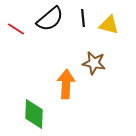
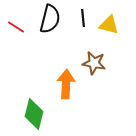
black semicircle: rotated 36 degrees counterclockwise
red line: moved 2 px up
green diamond: rotated 12 degrees clockwise
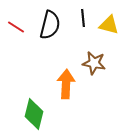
black semicircle: moved 6 px down
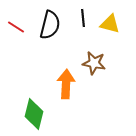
yellow triangle: moved 1 px right, 1 px up
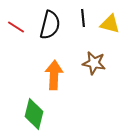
orange arrow: moved 12 px left, 9 px up
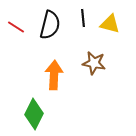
green diamond: rotated 12 degrees clockwise
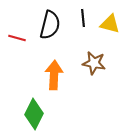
red line: moved 1 px right, 11 px down; rotated 18 degrees counterclockwise
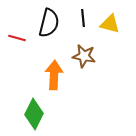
black semicircle: moved 1 px left, 2 px up
brown star: moved 10 px left, 7 px up
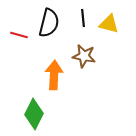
yellow triangle: moved 1 px left
red line: moved 2 px right, 3 px up
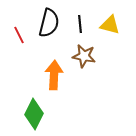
black line: moved 3 px left, 6 px down
yellow triangle: moved 1 px right, 1 px down
red line: rotated 48 degrees clockwise
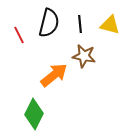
orange arrow: rotated 48 degrees clockwise
